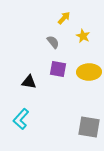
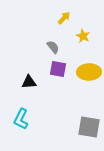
gray semicircle: moved 5 px down
black triangle: rotated 14 degrees counterclockwise
cyan L-shape: rotated 15 degrees counterclockwise
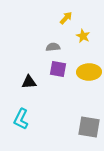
yellow arrow: moved 2 px right
gray semicircle: rotated 56 degrees counterclockwise
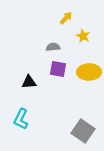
gray square: moved 6 px left, 4 px down; rotated 25 degrees clockwise
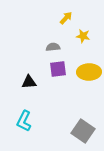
yellow star: rotated 16 degrees counterclockwise
purple square: rotated 18 degrees counterclockwise
cyan L-shape: moved 3 px right, 2 px down
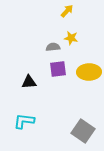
yellow arrow: moved 1 px right, 7 px up
yellow star: moved 12 px left, 2 px down
cyan L-shape: rotated 70 degrees clockwise
